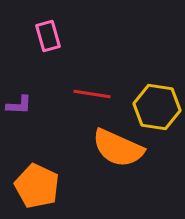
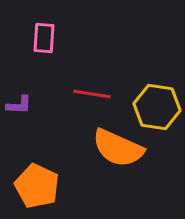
pink rectangle: moved 4 px left, 2 px down; rotated 20 degrees clockwise
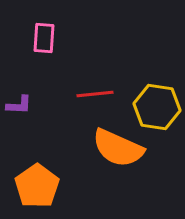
red line: moved 3 px right; rotated 15 degrees counterclockwise
orange pentagon: rotated 12 degrees clockwise
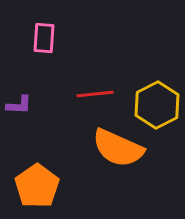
yellow hexagon: moved 2 px up; rotated 24 degrees clockwise
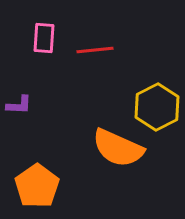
red line: moved 44 px up
yellow hexagon: moved 2 px down
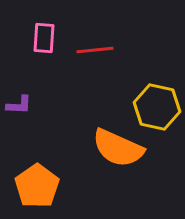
yellow hexagon: rotated 21 degrees counterclockwise
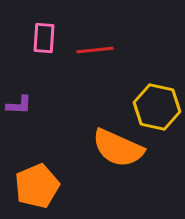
orange pentagon: rotated 12 degrees clockwise
